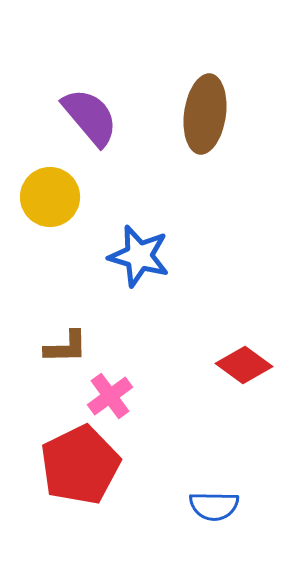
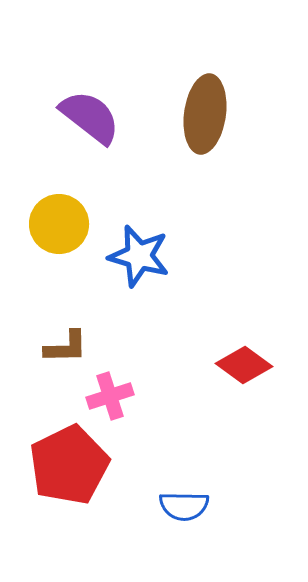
purple semicircle: rotated 12 degrees counterclockwise
yellow circle: moved 9 px right, 27 px down
pink cross: rotated 18 degrees clockwise
red pentagon: moved 11 px left
blue semicircle: moved 30 px left
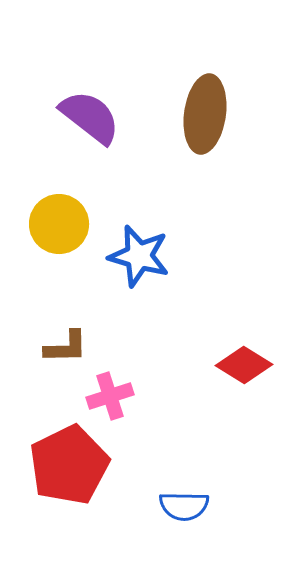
red diamond: rotated 4 degrees counterclockwise
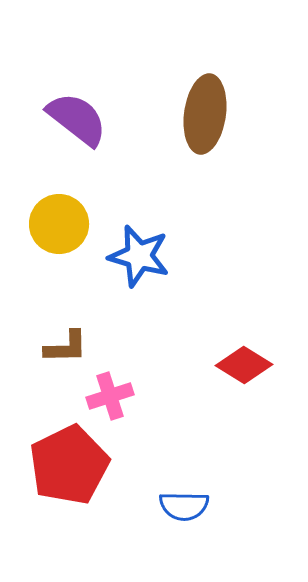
purple semicircle: moved 13 px left, 2 px down
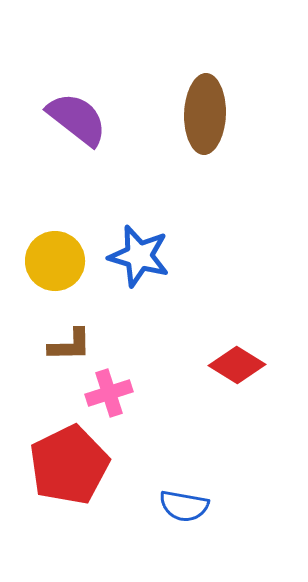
brown ellipse: rotated 6 degrees counterclockwise
yellow circle: moved 4 px left, 37 px down
brown L-shape: moved 4 px right, 2 px up
red diamond: moved 7 px left
pink cross: moved 1 px left, 3 px up
blue semicircle: rotated 9 degrees clockwise
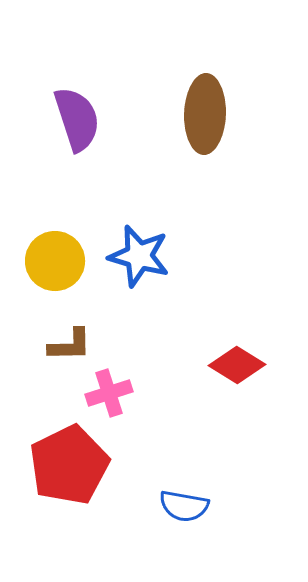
purple semicircle: rotated 34 degrees clockwise
